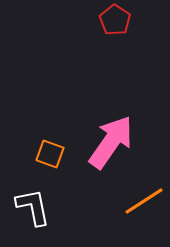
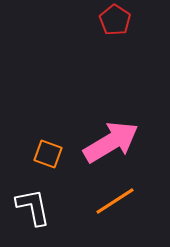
pink arrow: rotated 24 degrees clockwise
orange square: moved 2 px left
orange line: moved 29 px left
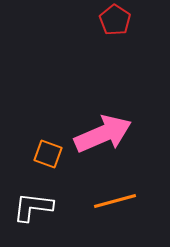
pink arrow: moved 8 px left, 8 px up; rotated 8 degrees clockwise
orange line: rotated 18 degrees clockwise
white L-shape: rotated 72 degrees counterclockwise
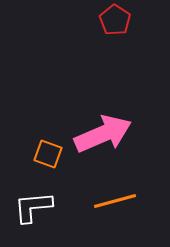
white L-shape: rotated 12 degrees counterclockwise
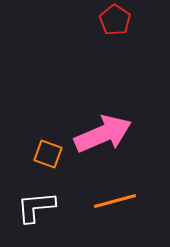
white L-shape: moved 3 px right
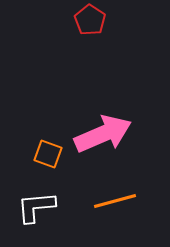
red pentagon: moved 25 px left
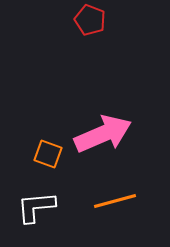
red pentagon: rotated 12 degrees counterclockwise
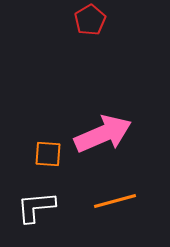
red pentagon: rotated 20 degrees clockwise
orange square: rotated 16 degrees counterclockwise
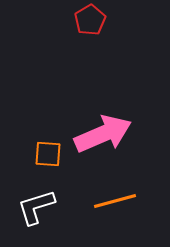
white L-shape: rotated 12 degrees counterclockwise
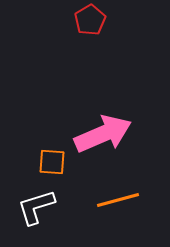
orange square: moved 4 px right, 8 px down
orange line: moved 3 px right, 1 px up
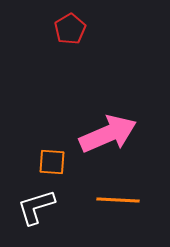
red pentagon: moved 20 px left, 9 px down
pink arrow: moved 5 px right
orange line: rotated 18 degrees clockwise
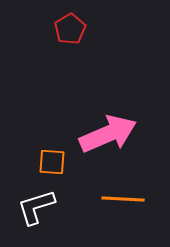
orange line: moved 5 px right, 1 px up
